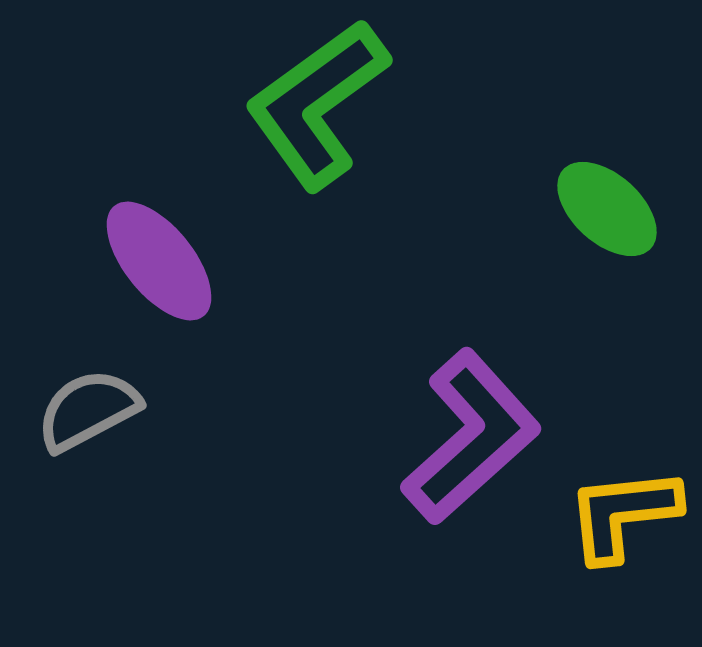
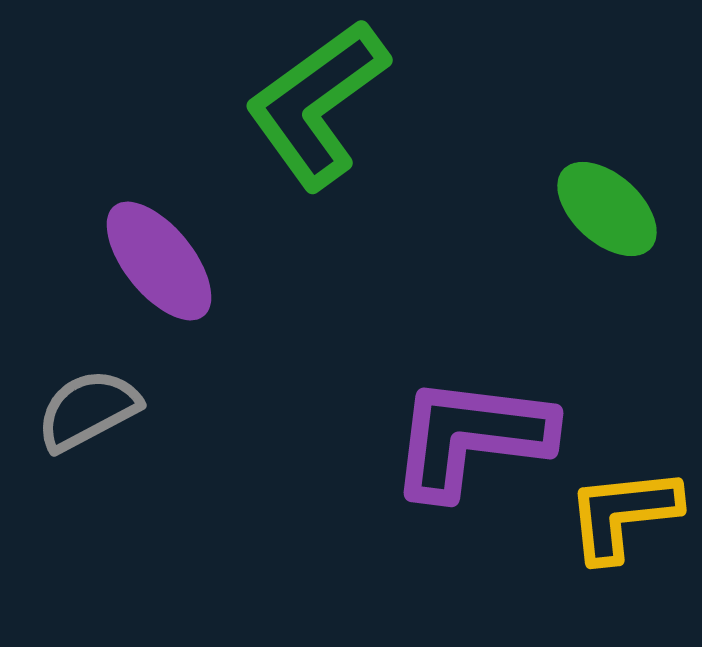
purple L-shape: rotated 131 degrees counterclockwise
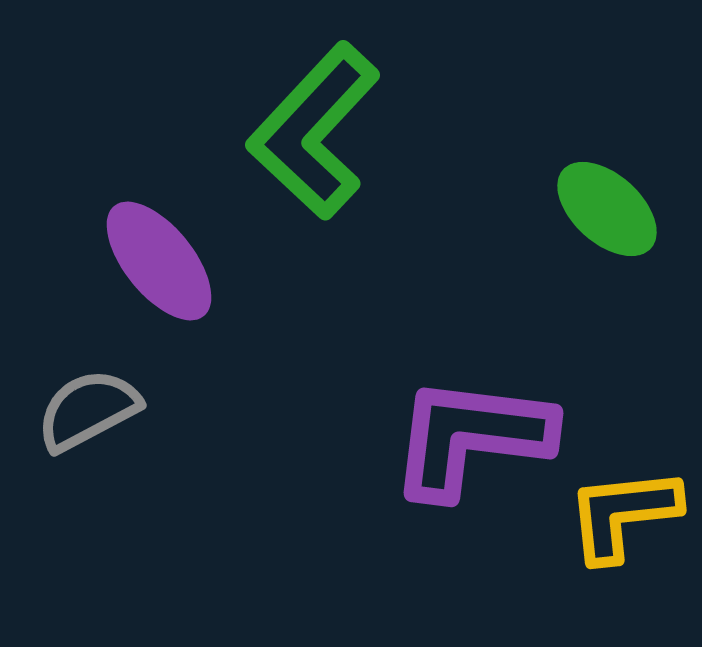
green L-shape: moved 3 px left, 27 px down; rotated 11 degrees counterclockwise
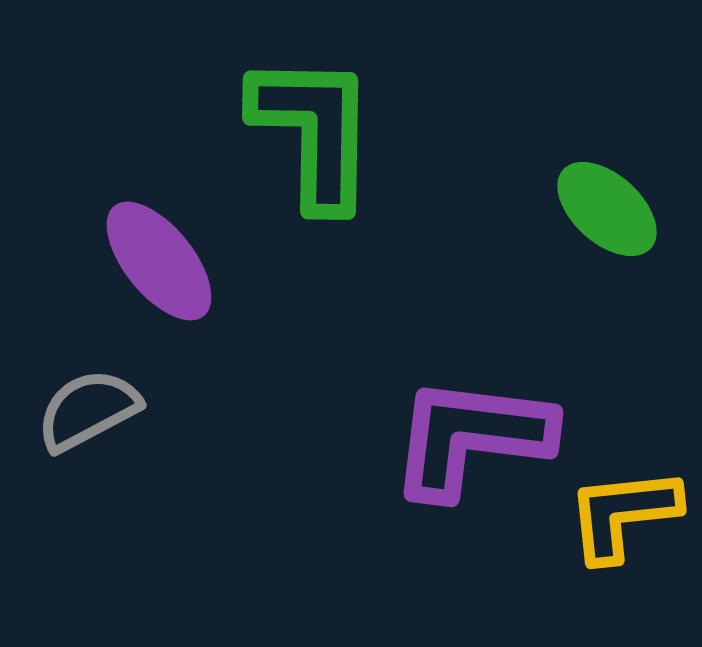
green L-shape: rotated 138 degrees clockwise
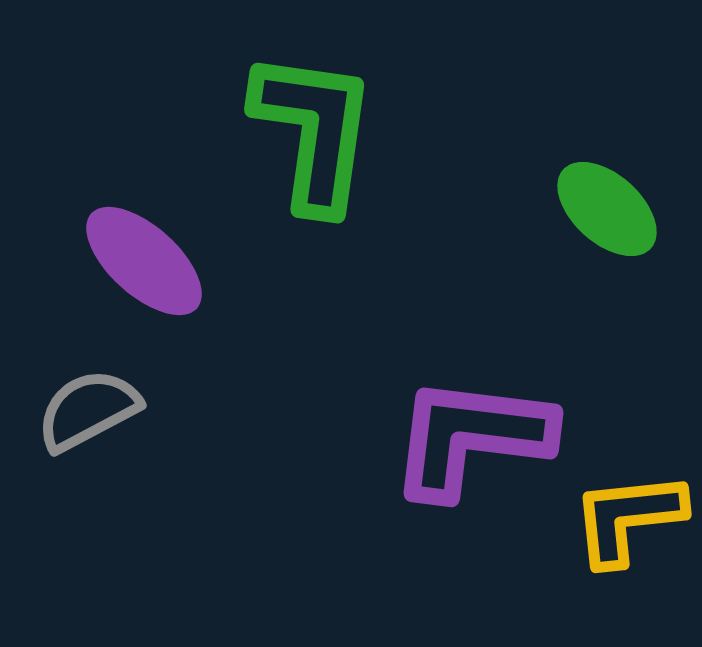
green L-shape: rotated 7 degrees clockwise
purple ellipse: moved 15 px left; rotated 9 degrees counterclockwise
yellow L-shape: moved 5 px right, 4 px down
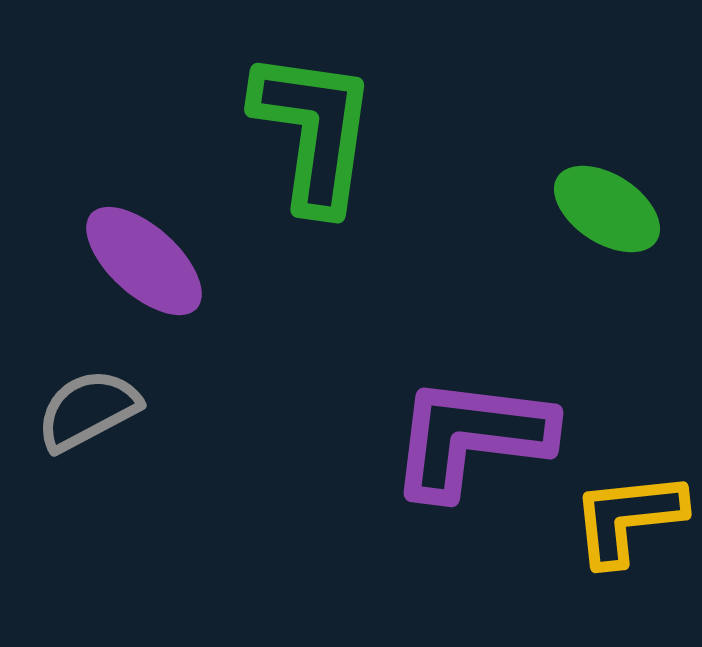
green ellipse: rotated 9 degrees counterclockwise
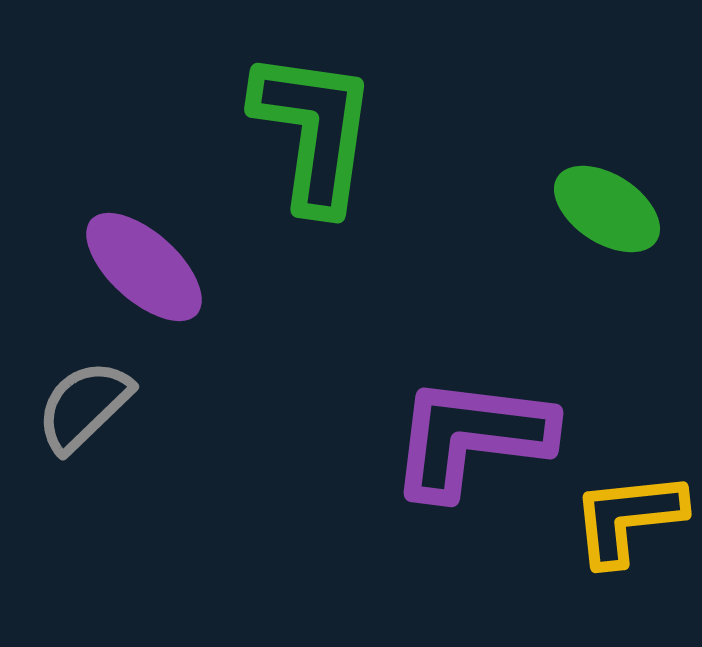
purple ellipse: moved 6 px down
gray semicircle: moved 4 px left, 4 px up; rotated 16 degrees counterclockwise
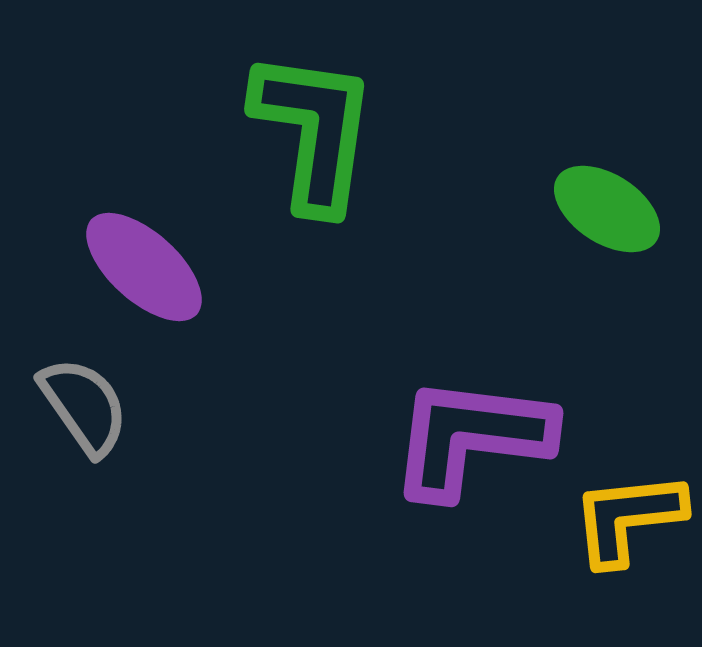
gray semicircle: rotated 99 degrees clockwise
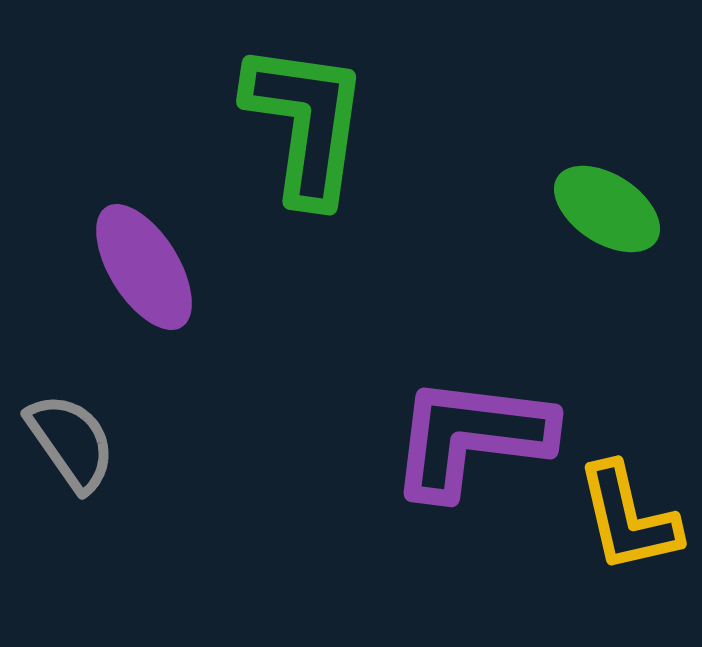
green L-shape: moved 8 px left, 8 px up
purple ellipse: rotated 16 degrees clockwise
gray semicircle: moved 13 px left, 36 px down
yellow L-shape: rotated 97 degrees counterclockwise
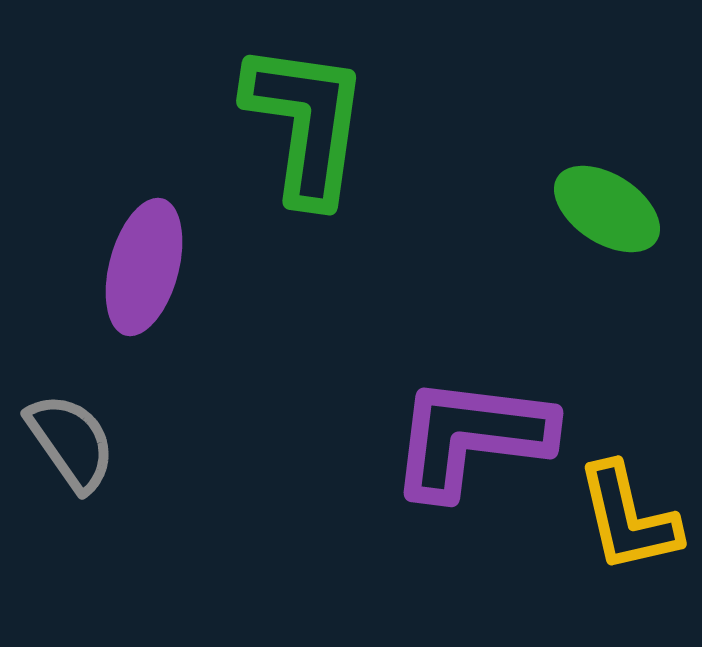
purple ellipse: rotated 47 degrees clockwise
